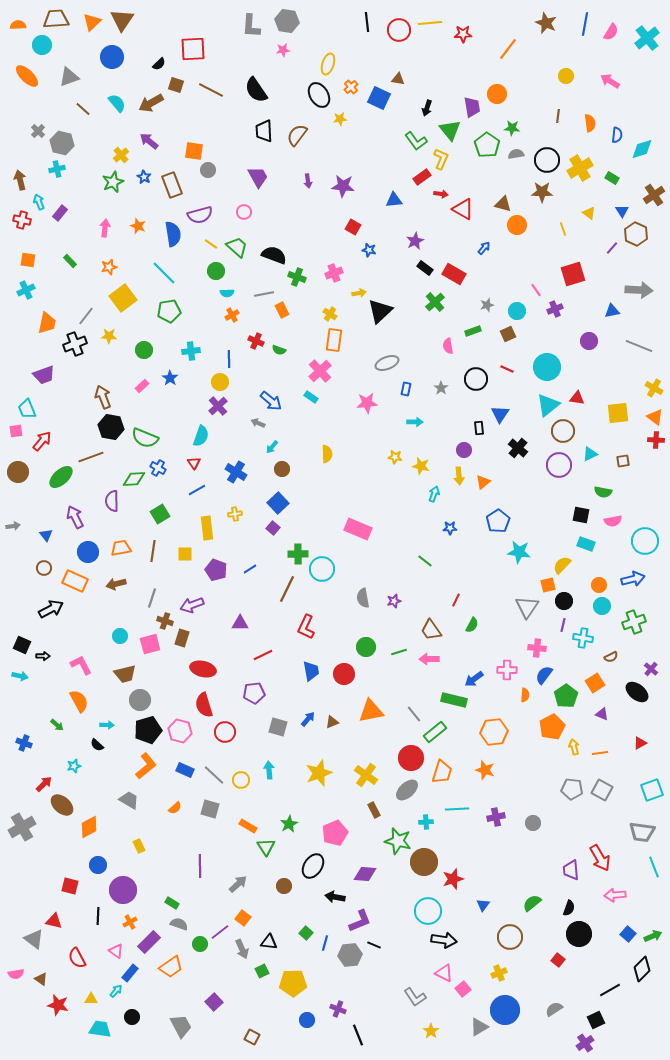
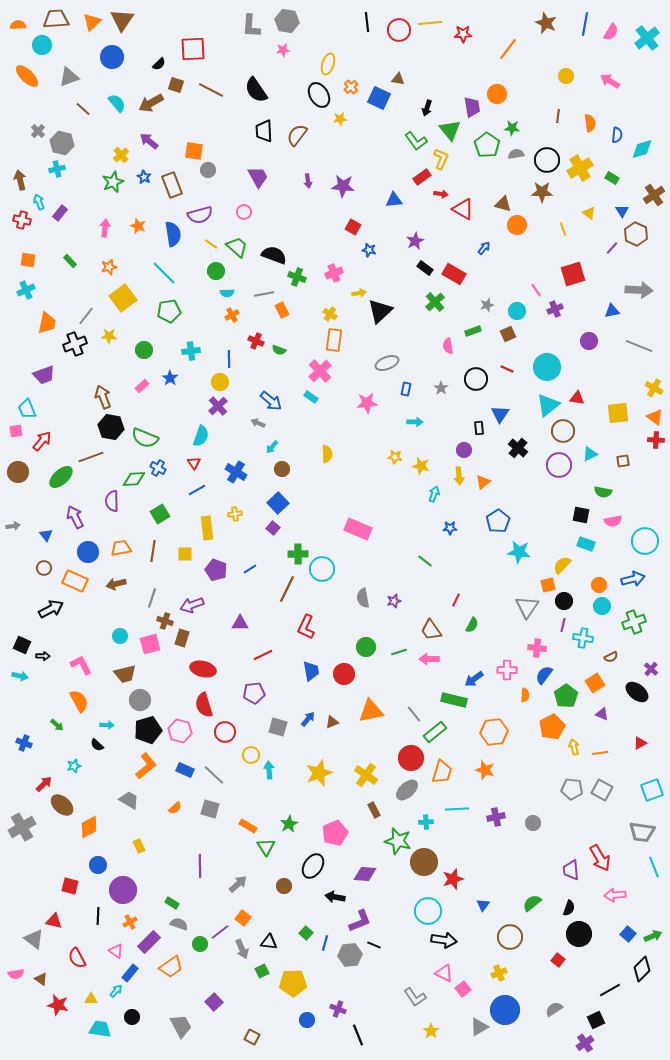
yellow circle at (241, 780): moved 10 px right, 25 px up
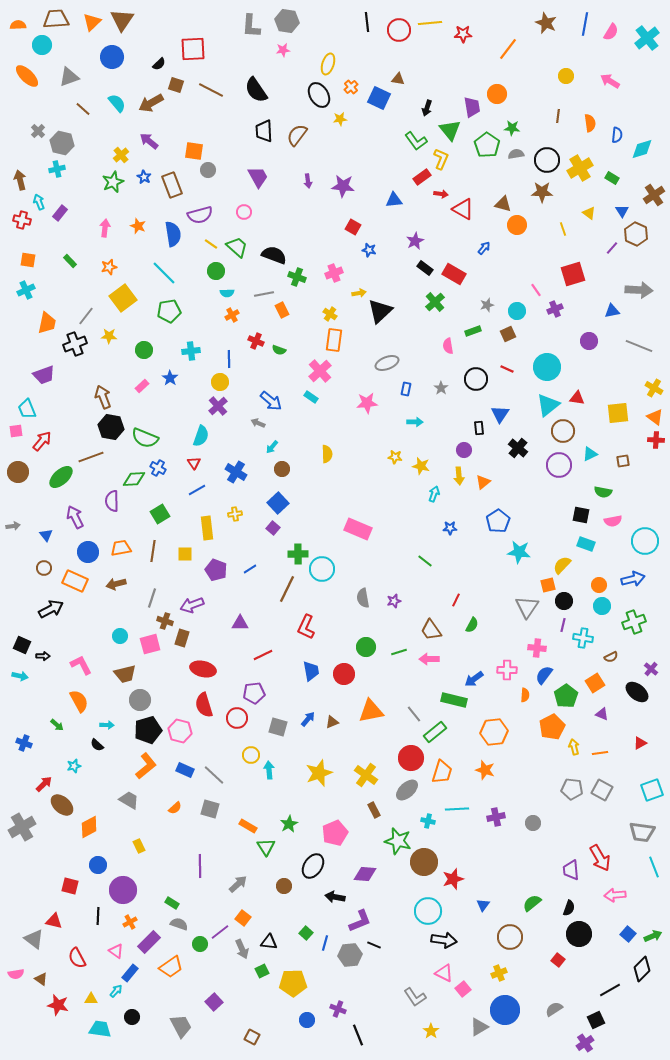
red circle at (225, 732): moved 12 px right, 14 px up
cyan cross at (426, 822): moved 2 px right, 1 px up; rotated 16 degrees clockwise
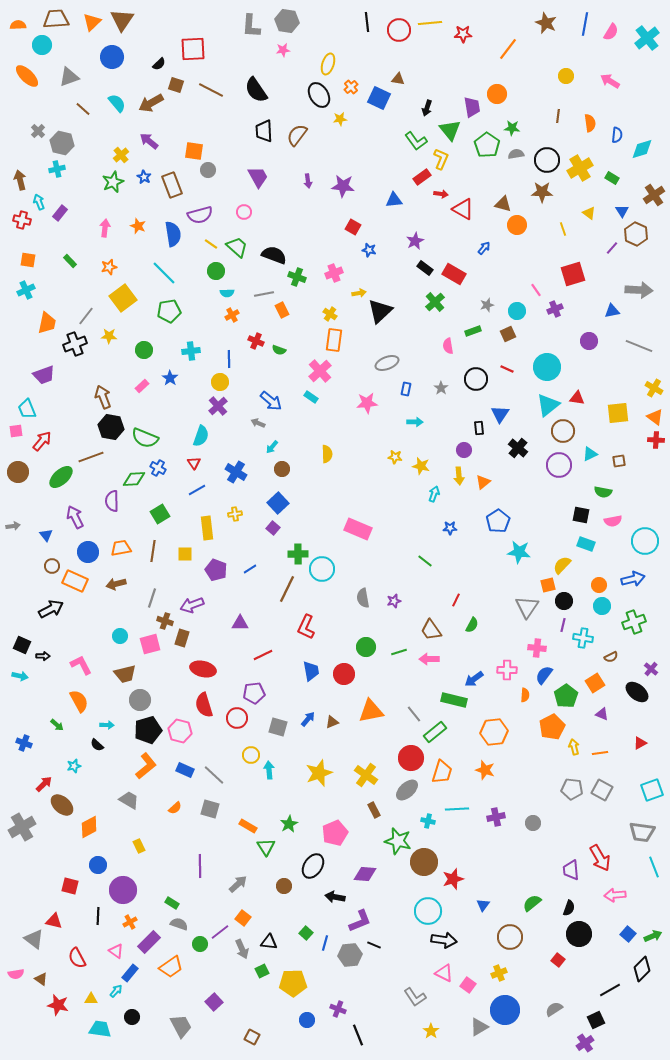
brown square at (623, 461): moved 4 px left
brown circle at (44, 568): moved 8 px right, 2 px up
pink square at (463, 989): moved 5 px right, 4 px up; rotated 14 degrees counterclockwise
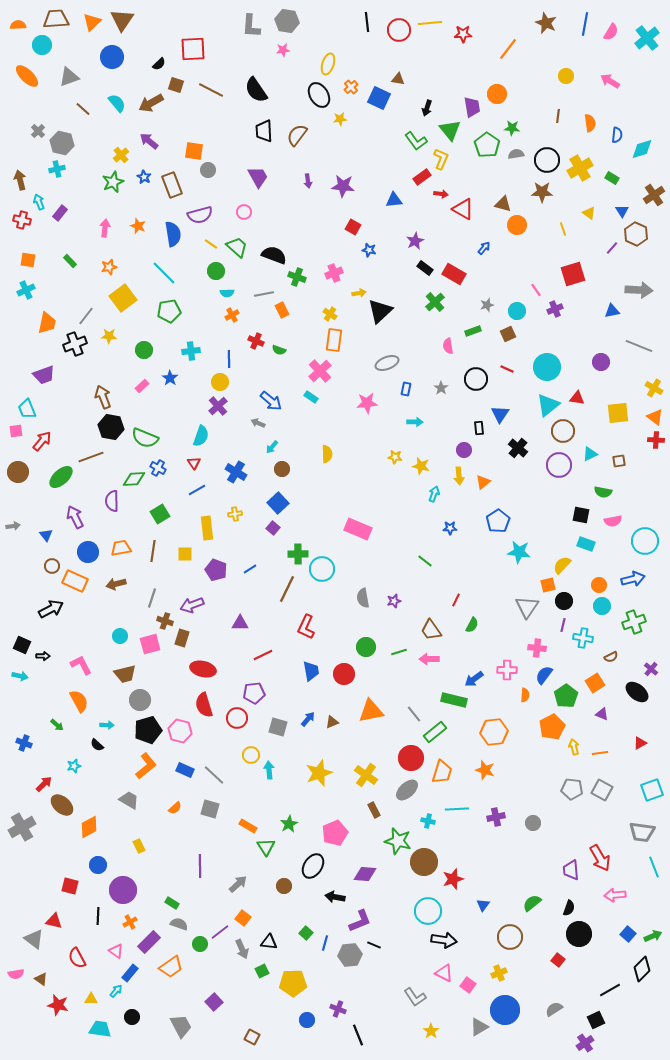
purple circle at (589, 341): moved 12 px right, 21 px down
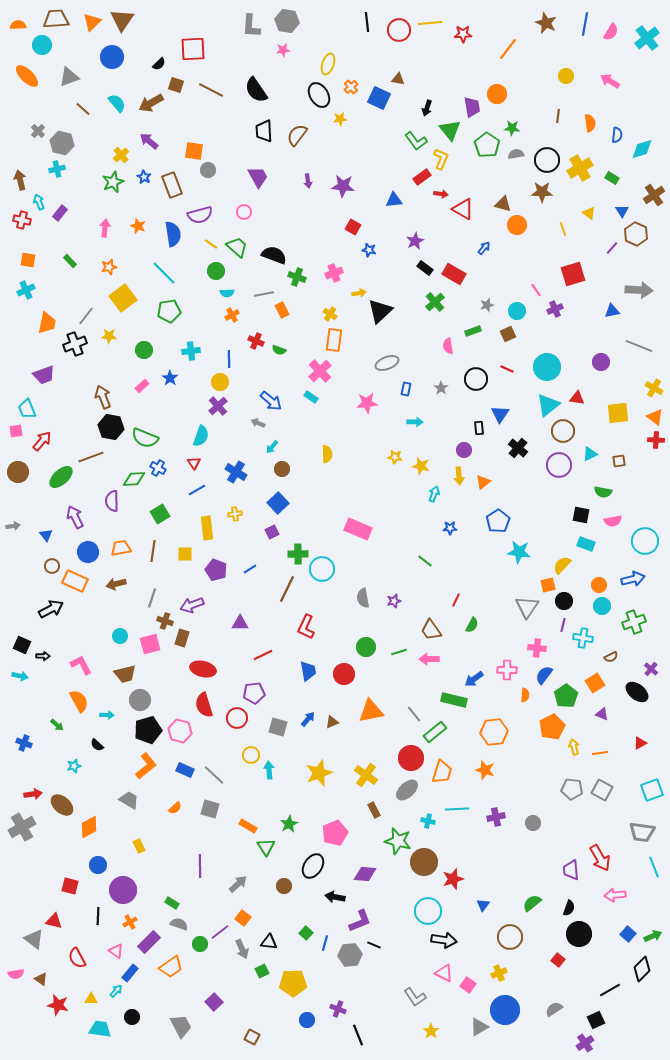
purple square at (273, 528): moved 1 px left, 4 px down; rotated 24 degrees clockwise
blue trapezoid at (311, 671): moved 3 px left
cyan arrow at (107, 725): moved 10 px up
red arrow at (44, 784): moved 11 px left, 10 px down; rotated 36 degrees clockwise
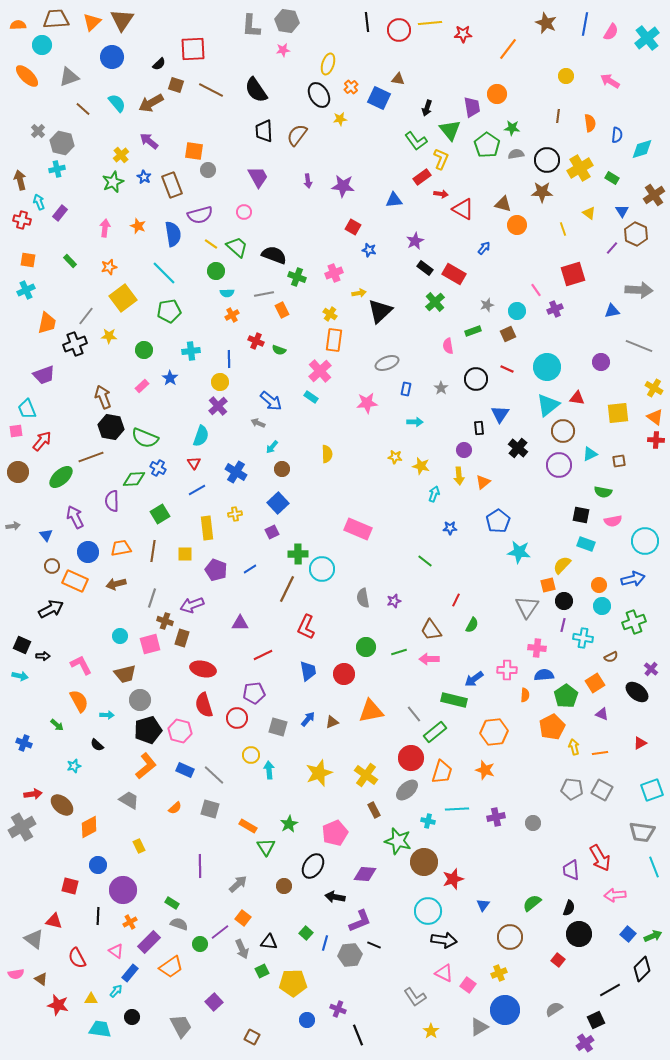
blue semicircle at (544, 675): rotated 48 degrees clockwise
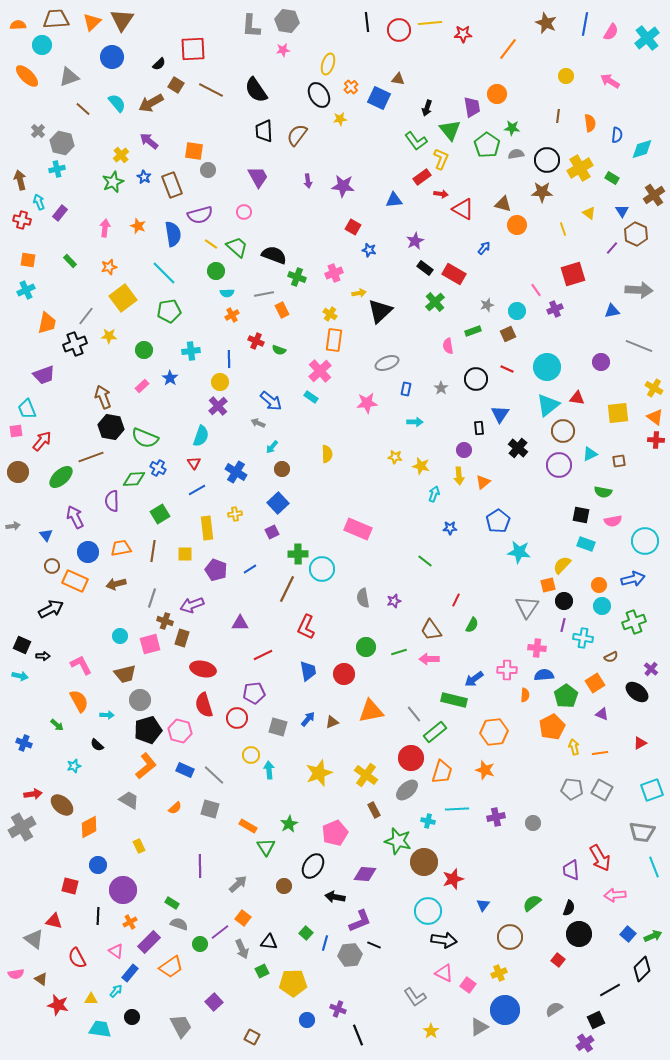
brown square at (176, 85): rotated 14 degrees clockwise
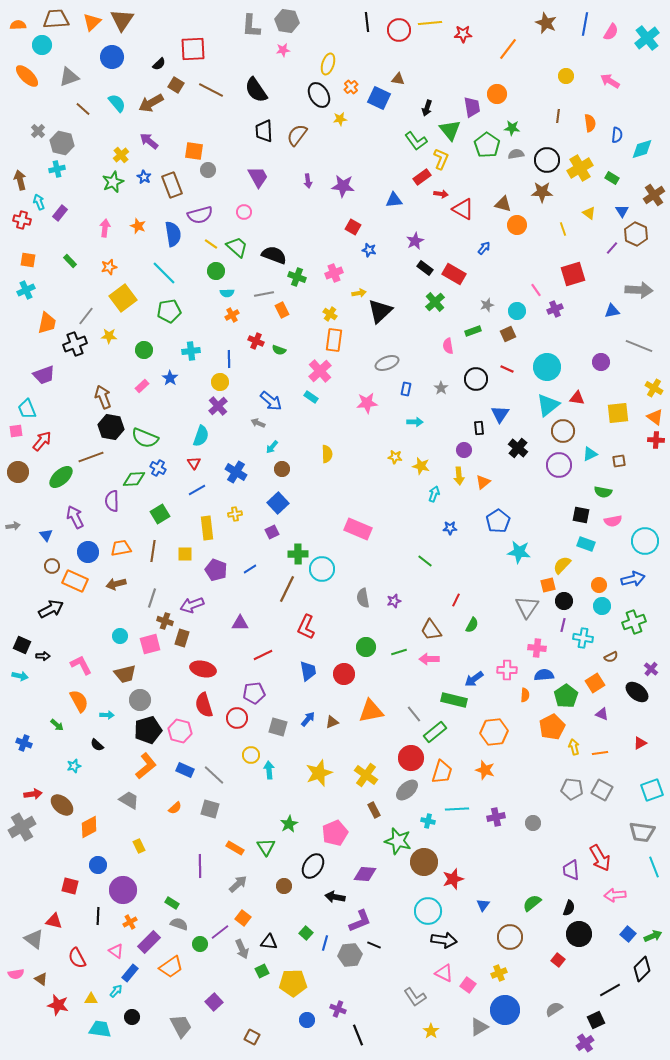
orange rectangle at (248, 826): moved 13 px left, 22 px down
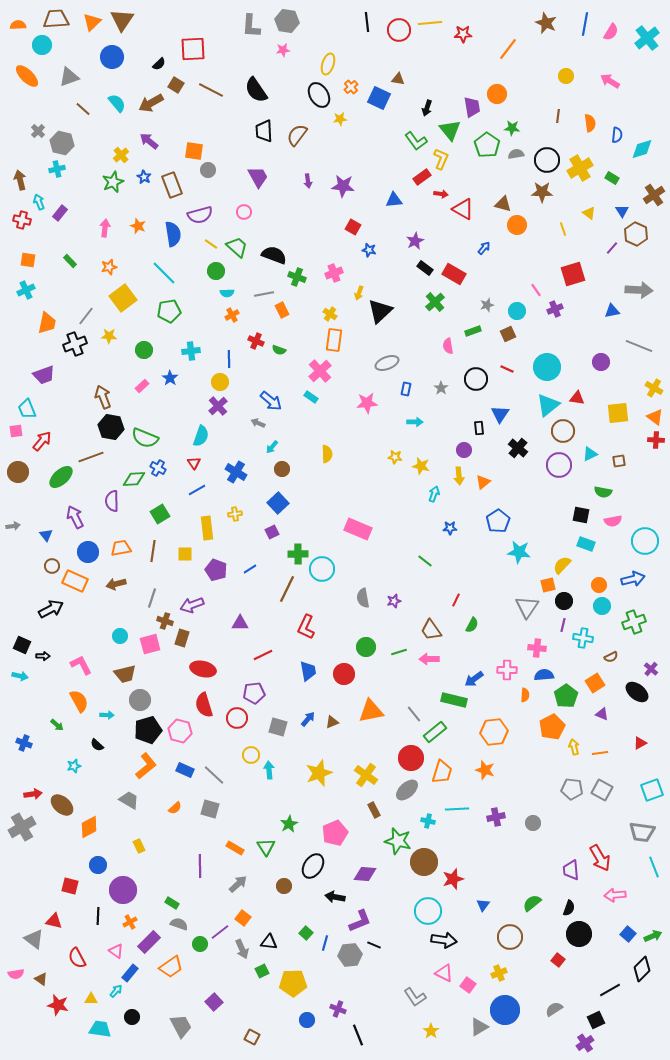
yellow arrow at (359, 293): rotated 120 degrees clockwise
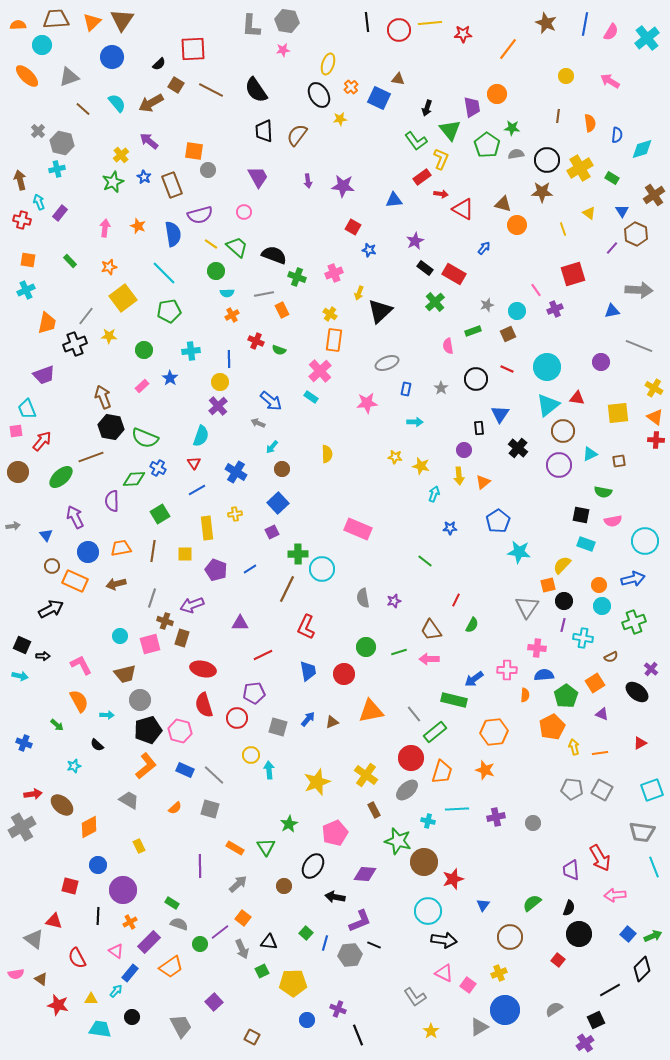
yellow star at (319, 773): moved 2 px left, 9 px down
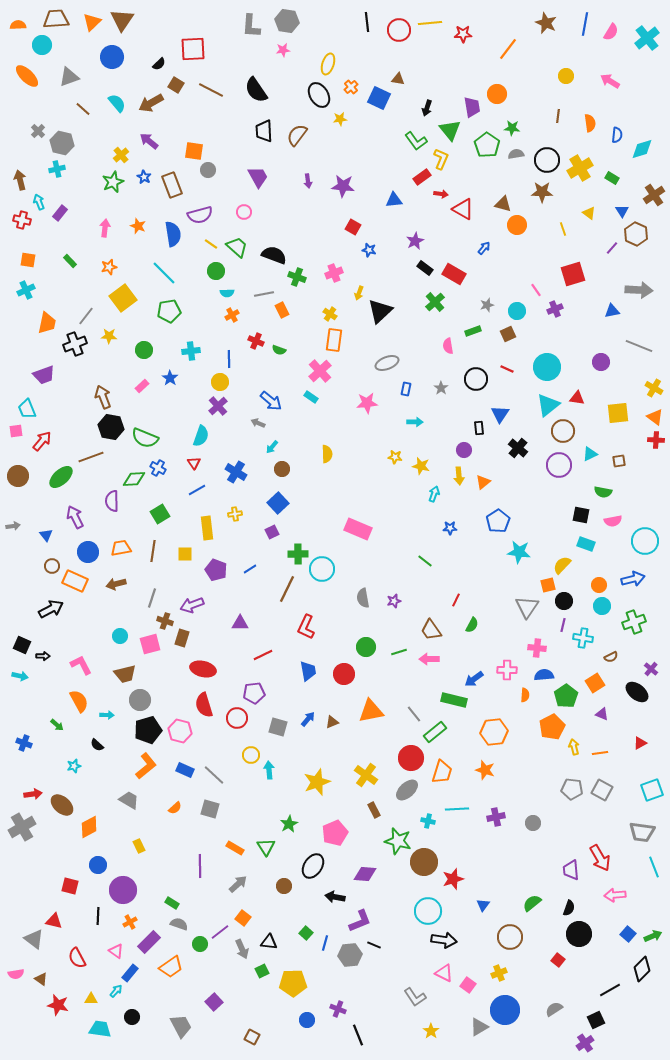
brown circle at (18, 472): moved 4 px down
